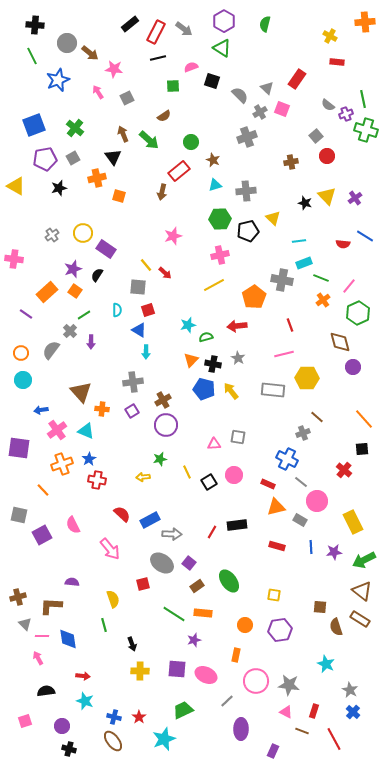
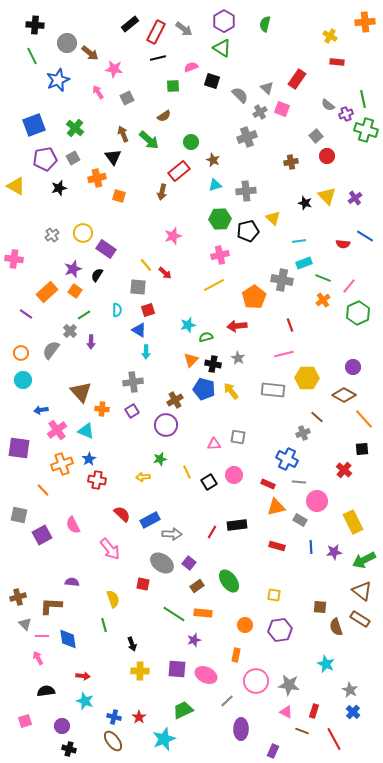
green line at (321, 278): moved 2 px right
brown diamond at (340, 342): moved 4 px right, 53 px down; rotated 45 degrees counterclockwise
brown cross at (163, 400): moved 12 px right
gray line at (301, 482): moved 2 px left; rotated 32 degrees counterclockwise
red square at (143, 584): rotated 24 degrees clockwise
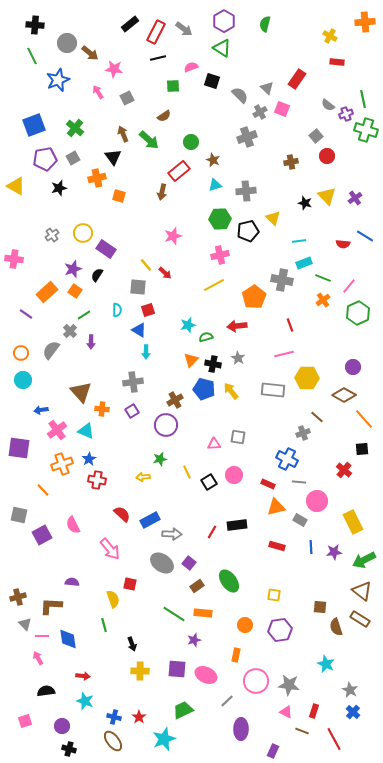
red square at (143, 584): moved 13 px left
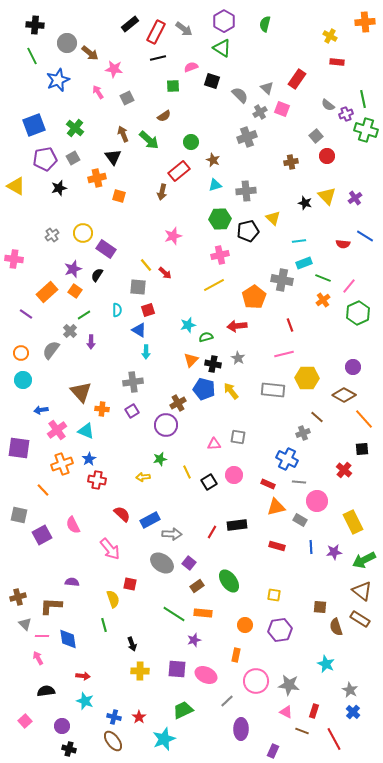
brown cross at (175, 400): moved 3 px right, 3 px down
pink square at (25, 721): rotated 24 degrees counterclockwise
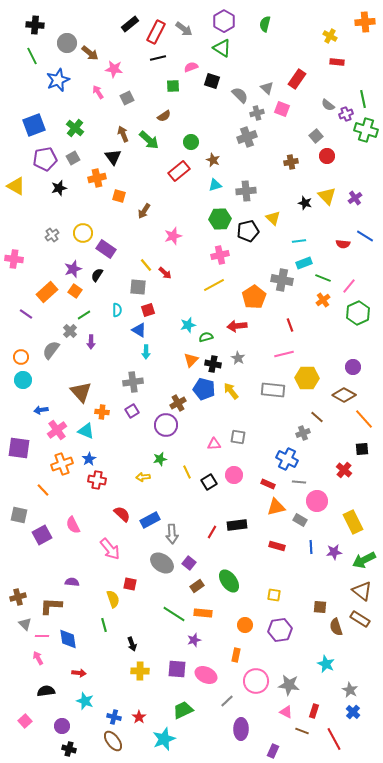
gray cross at (260, 112): moved 3 px left, 1 px down; rotated 16 degrees clockwise
brown arrow at (162, 192): moved 18 px left, 19 px down; rotated 21 degrees clockwise
orange circle at (21, 353): moved 4 px down
orange cross at (102, 409): moved 3 px down
gray arrow at (172, 534): rotated 84 degrees clockwise
red arrow at (83, 676): moved 4 px left, 3 px up
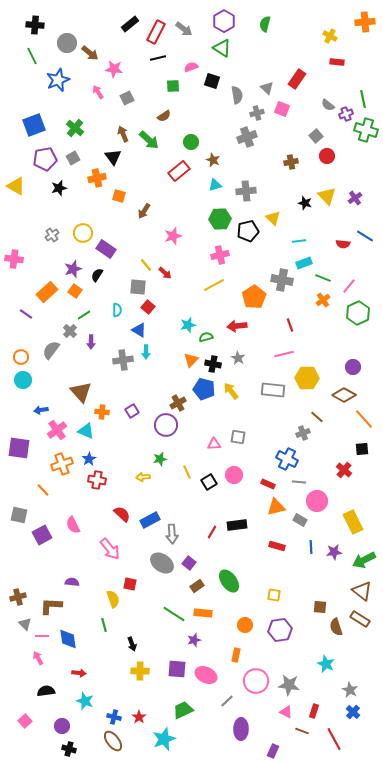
gray semicircle at (240, 95): moved 3 px left; rotated 36 degrees clockwise
red square at (148, 310): moved 3 px up; rotated 32 degrees counterclockwise
gray cross at (133, 382): moved 10 px left, 22 px up
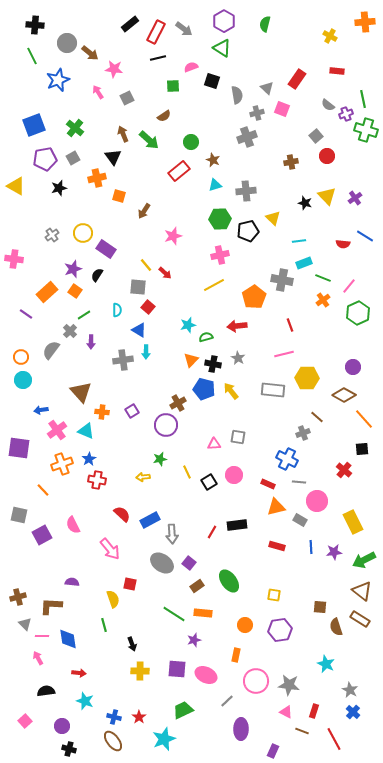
red rectangle at (337, 62): moved 9 px down
